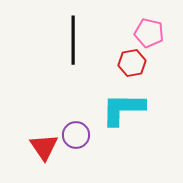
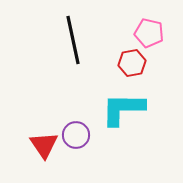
black line: rotated 12 degrees counterclockwise
red triangle: moved 2 px up
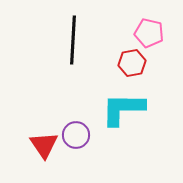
black line: rotated 15 degrees clockwise
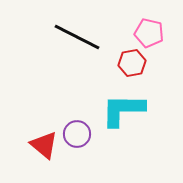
black line: moved 4 px right, 3 px up; rotated 66 degrees counterclockwise
cyan L-shape: moved 1 px down
purple circle: moved 1 px right, 1 px up
red triangle: rotated 16 degrees counterclockwise
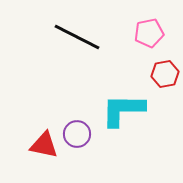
pink pentagon: rotated 24 degrees counterclockwise
red hexagon: moved 33 px right, 11 px down
red triangle: rotated 28 degrees counterclockwise
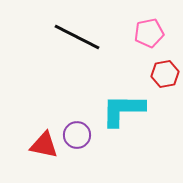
purple circle: moved 1 px down
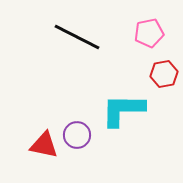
red hexagon: moved 1 px left
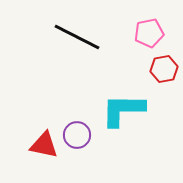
red hexagon: moved 5 px up
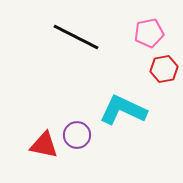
black line: moved 1 px left
cyan L-shape: rotated 24 degrees clockwise
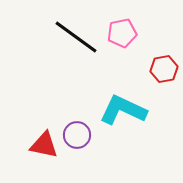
pink pentagon: moved 27 px left
black line: rotated 9 degrees clockwise
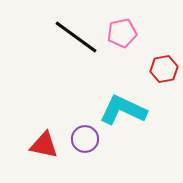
purple circle: moved 8 px right, 4 px down
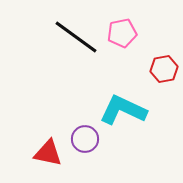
red triangle: moved 4 px right, 8 px down
